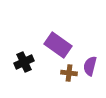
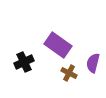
purple semicircle: moved 3 px right, 3 px up
brown cross: rotated 21 degrees clockwise
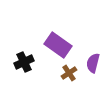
brown cross: rotated 28 degrees clockwise
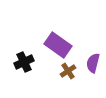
brown cross: moved 1 px left, 2 px up
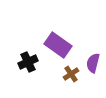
black cross: moved 4 px right
brown cross: moved 3 px right, 3 px down
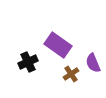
purple semicircle: rotated 36 degrees counterclockwise
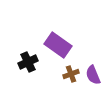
purple semicircle: moved 12 px down
brown cross: rotated 14 degrees clockwise
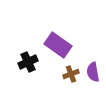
purple semicircle: moved 3 px up; rotated 12 degrees clockwise
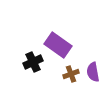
black cross: moved 5 px right
